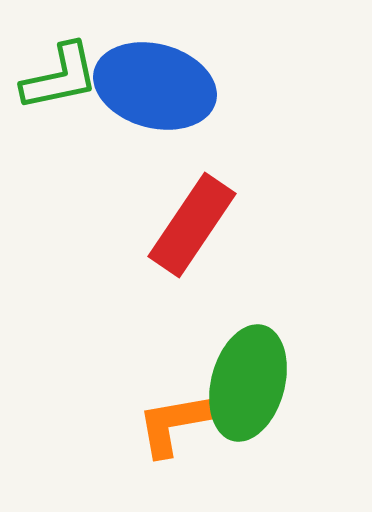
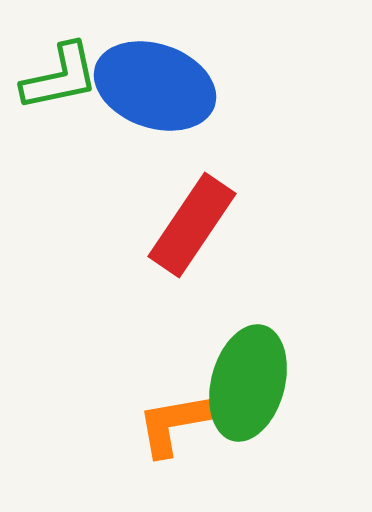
blue ellipse: rotated 4 degrees clockwise
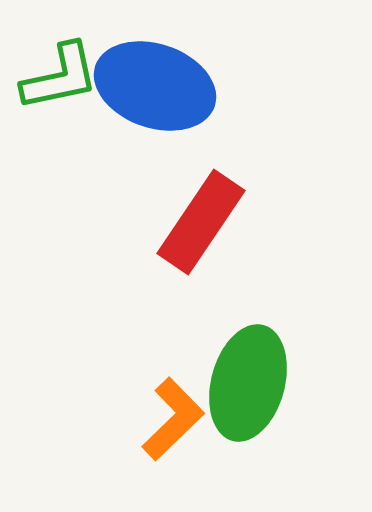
red rectangle: moved 9 px right, 3 px up
orange L-shape: moved 1 px left, 5 px up; rotated 146 degrees clockwise
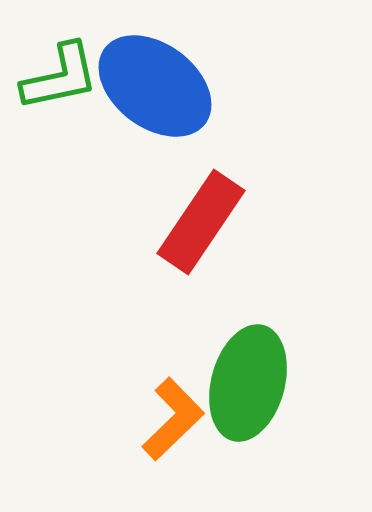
blue ellipse: rotated 18 degrees clockwise
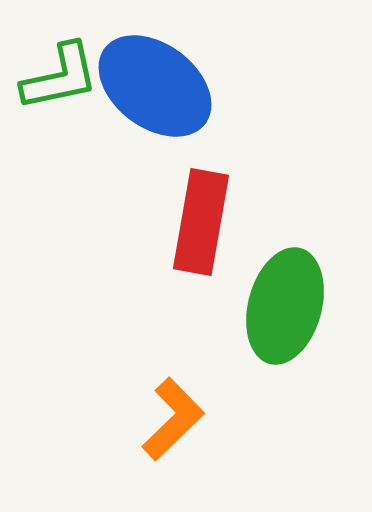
red rectangle: rotated 24 degrees counterclockwise
green ellipse: moved 37 px right, 77 px up
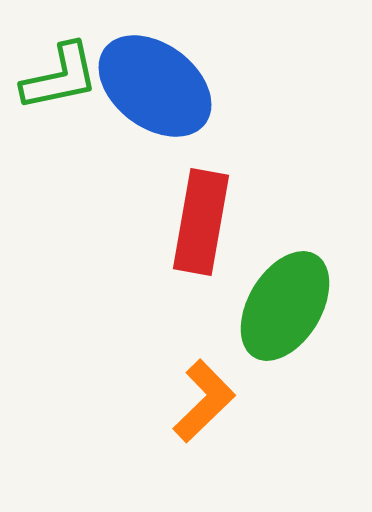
green ellipse: rotated 16 degrees clockwise
orange L-shape: moved 31 px right, 18 px up
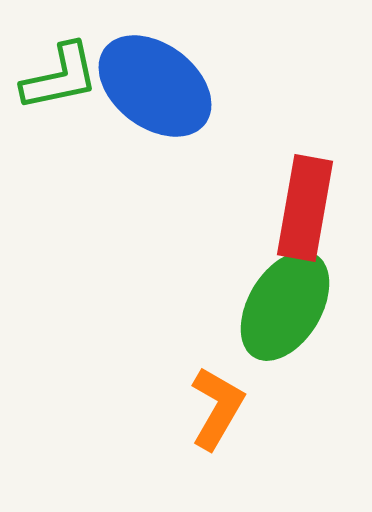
red rectangle: moved 104 px right, 14 px up
orange L-shape: moved 13 px right, 7 px down; rotated 16 degrees counterclockwise
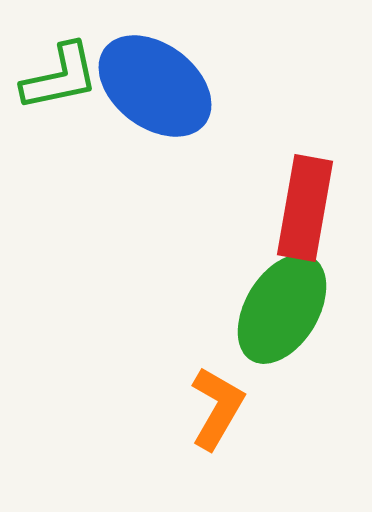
green ellipse: moved 3 px left, 3 px down
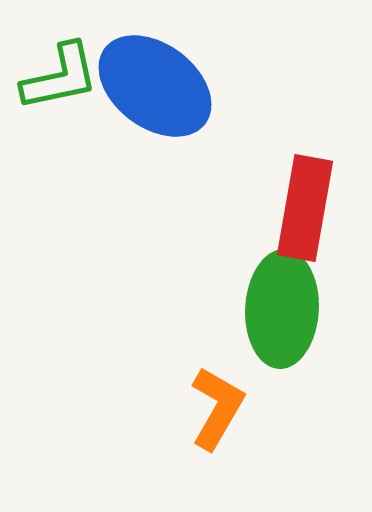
green ellipse: rotated 28 degrees counterclockwise
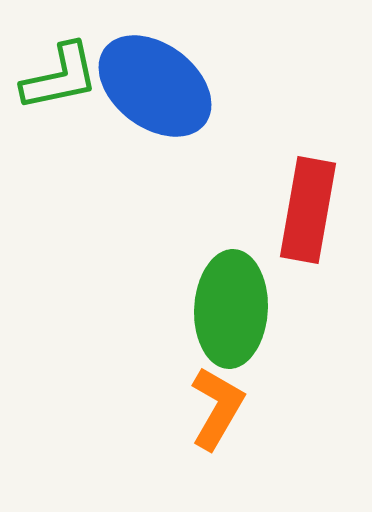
red rectangle: moved 3 px right, 2 px down
green ellipse: moved 51 px left
